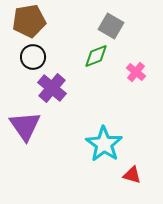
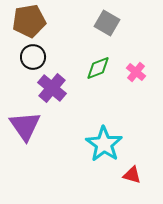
gray square: moved 4 px left, 3 px up
green diamond: moved 2 px right, 12 px down
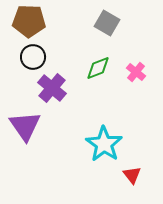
brown pentagon: rotated 12 degrees clockwise
red triangle: rotated 36 degrees clockwise
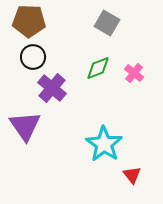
pink cross: moved 2 px left, 1 px down
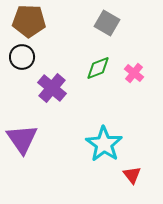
black circle: moved 11 px left
purple triangle: moved 3 px left, 13 px down
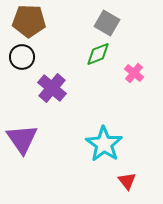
green diamond: moved 14 px up
red triangle: moved 5 px left, 6 px down
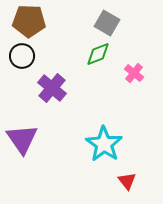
black circle: moved 1 px up
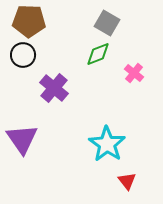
black circle: moved 1 px right, 1 px up
purple cross: moved 2 px right
cyan star: moved 3 px right
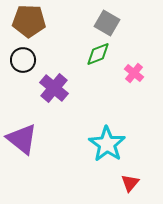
black circle: moved 5 px down
purple triangle: rotated 16 degrees counterclockwise
red triangle: moved 3 px right, 2 px down; rotated 18 degrees clockwise
